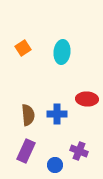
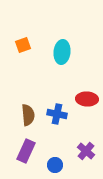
orange square: moved 3 px up; rotated 14 degrees clockwise
blue cross: rotated 12 degrees clockwise
purple cross: moved 7 px right; rotated 18 degrees clockwise
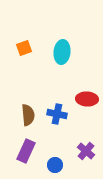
orange square: moved 1 px right, 3 px down
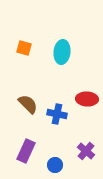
orange square: rotated 35 degrees clockwise
brown semicircle: moved 11 px up; rotated 40 degrees counterclockwise
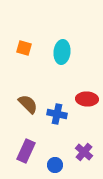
purple cross: moved 2 px left, 1 px down
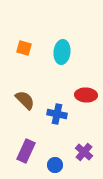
red ellipse: moved 1 px left, 4 px up
brown semicircle: moved 3 px left, 4 px up
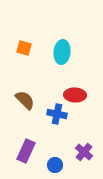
red ellipse: moved 11 px left
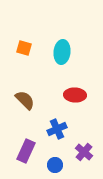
blue cross: moved 15 px down; rotated 36 degrees counterclockwise
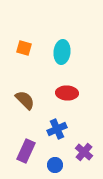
red ellipse: moved 8 px left, 2 px up
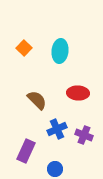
orange square: rotated 28 degrees clockwise
cyan ellipse: moved 2 px left, 1 px up
red ellipse: moved 11 px right
brown semicircle: moved 12 px right
purple cross: moved 17 px up; rotated 18 degrees counterclockwise
blue circle: moved 4 px down
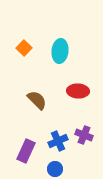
red ellipse: moved 2 px up
blue cross: moved 1 px right, 12 px down
